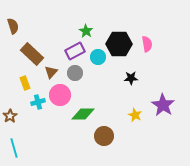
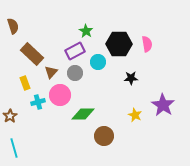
cyan circle: moved 5 px down
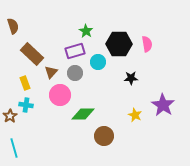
purple rectangle: rotated 12 degrees clockwise
cyan cross: moved 12 px left, 3 px down; rotated 24 degrees clockwise
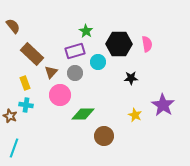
brown semicircle: rotated 21 degrees counterclockwise
brown star: rotated 16 degrees counterclockwise
cyan line: rotated 36 degrees clockwise
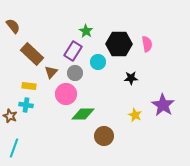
purple rectangle: moved 2 px left; rotated 42 degrees counterclockwise
yellow rectangle: moved 4 px right, 3 px down; rotated 64 degrees counterclockwise
pink circle: moved 6 px right, 1 px up
